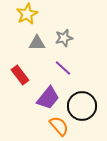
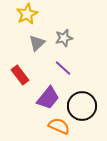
gray triangle: rotated 42 degrees counterclockwise
orange semicircle: rotated 25 degrees counterclockwise
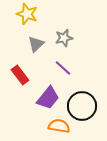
yellow star: rotated 25 degrees counterclockwise
gray triangle: moved 1 px left, 1 px down
orange semicircle: rotated 15 degrees counterclockwise
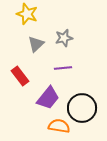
purple line: rotated 48 degrees counterclockwise
red rectangle: moved 1 px down
black circle: moved 2 px down
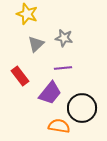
gray star: rotated 24 degrees clockwise
purple trapezoid: moved 2 px right, 5 px up
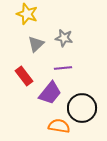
red rectangle: moved 4 px right
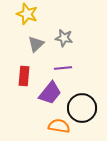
red rectangle: rotated 42 degrees clockwise
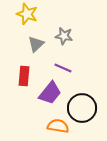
gray star: moved 2 px up
purple line: rotated 30 degrees clockwise
orange semicircle: moved 1 px left
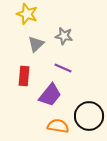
purple trapezoid: moved 2 px down
black circle: moved 7 px right, 8 px down
